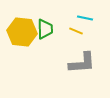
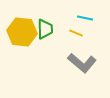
yellow line: moved 2 px down
gray L-shape: rotated 44 degrees clockwise
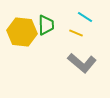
cyan line: moved 1 px up; rotated 21 degrees clockwise
green trapezoid: moved 1 px right, 4 px up
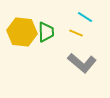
green trapezoid: moved 7 px down
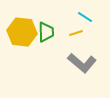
yellow line: rotated 40 degrees counterclockwise
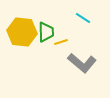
cyan line: moved 2 px left, 1 px down
yellow line: moved 15 px left, 9 px down
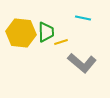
cyan line: rotated 21 degrees counterclockwise
yellow hexagon: moved 1 px left, 1 px down
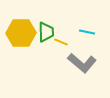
cyan line: moved 4 px right, 14 px down
yellow hexagon: rotated 8 degrees counterclockwise
yellow line: rotated 40 degrees clockwise
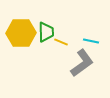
cyan line: moved 4 px right, 9 px down
gray L-shape: rotated 76 degrees counterclockwise
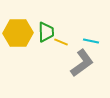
yellow hexagon: moved 3 px left
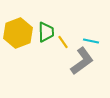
yellow hexagon: rotated 20 degrees counterclockwise
yellow line: moved 2 px right; rotated 32 degrees clockwise
gray L-shape: moved 2 px up
